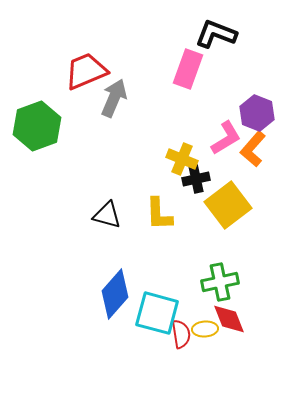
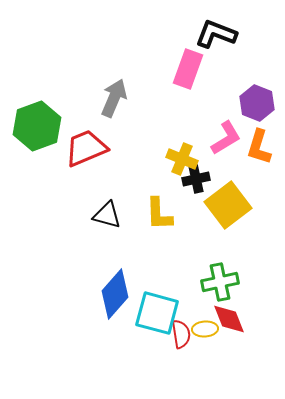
red trapezoid: moved 77 px down
purple hexagon: moved 10 px up
orange L-shape: moved 6 px right, 2 px up; rotated 24 degrees counterclockwise
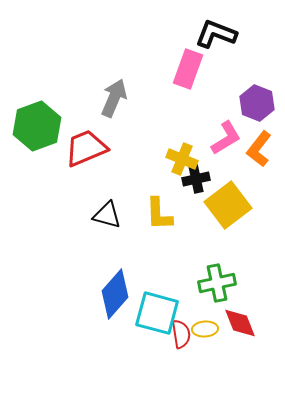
orange L-shape: moved 2 px down; rotated 21 degrees clockwise
green cross: moved 3 px left, 1 px down
red diamond: moved 11 px right, 4 px down
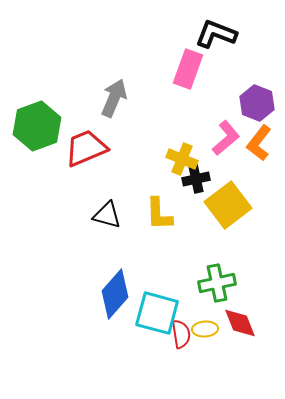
pink L-shape: rotated 9 degrees counterclockwise
orange L-shape: moved 6 px up
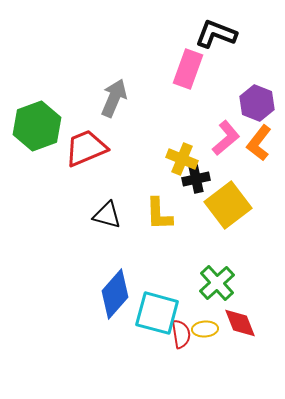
green cross: rotated 30 degrees counterclockwise
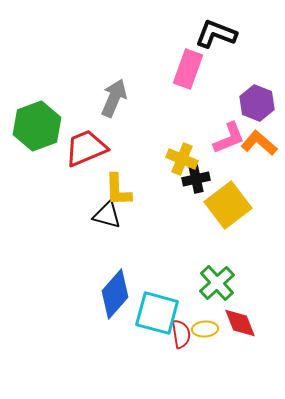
pink L-shape: moved 3 px right; rotated 18 degrees clockwise
orange L-shape: rotated 93 degrees clockwise
yellow L-shape: moved 41 px left, 24 px up
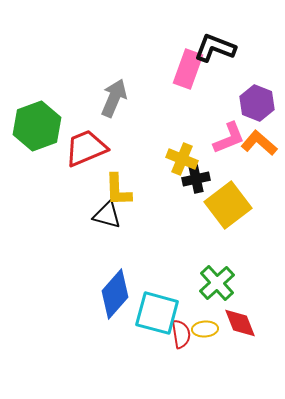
black L-shape: moved 1 px left, 14 px down
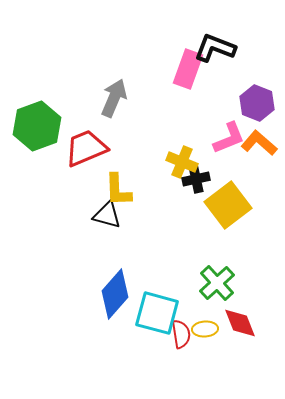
yellow cross: moved 3 px down
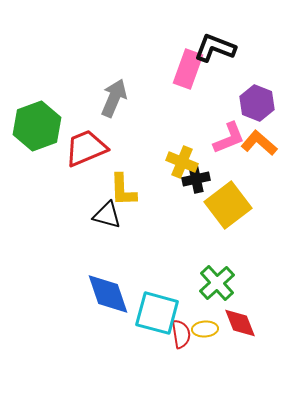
yellow L-shape: moved 5 px right
blue diamond: moved 7 px left; rotated 60 degrees counterclockwise
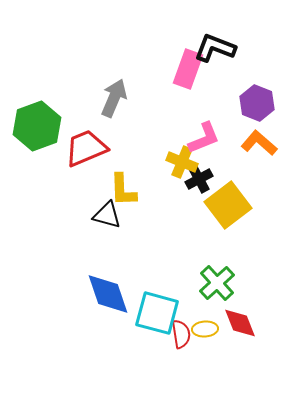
pink L-shape: moved 25 px left
black cross: moved 3 px right; rotated 16 degrees counterclockwise
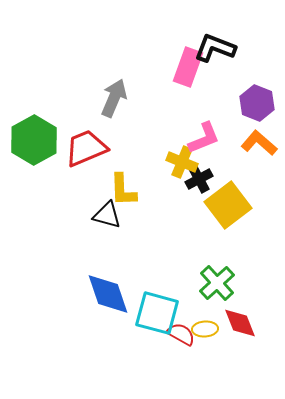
pink rectangle: moved 2 px up
green hexagon: moved 3 px left, 14 px down; rotated 9 degrees counterclockwise
red semicircle: rotated 52 degrees counterclockwise
